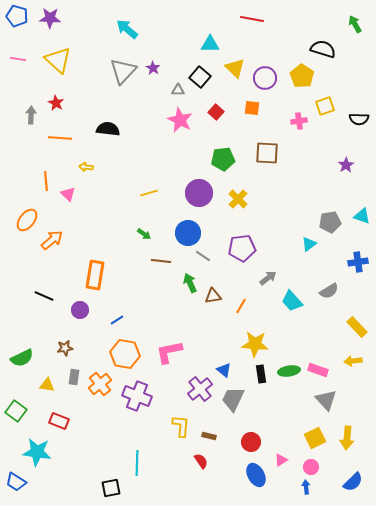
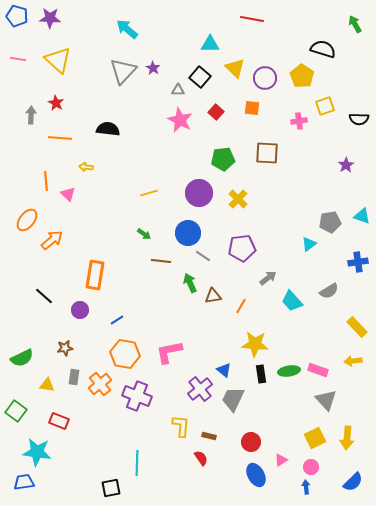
black line at (44, 296): rotated 18 degrees clockwise
red semicircle at (201, 461): moved 3 px up
blue trapezoid at (16, 482): moved 8 px right; rotated 140 degrees clockwise
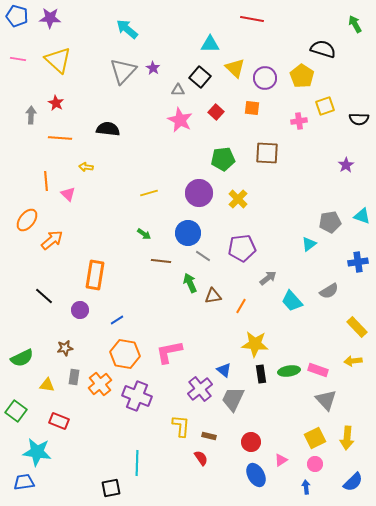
pink circle at (311, 467): moved 4 px right, 3 px up
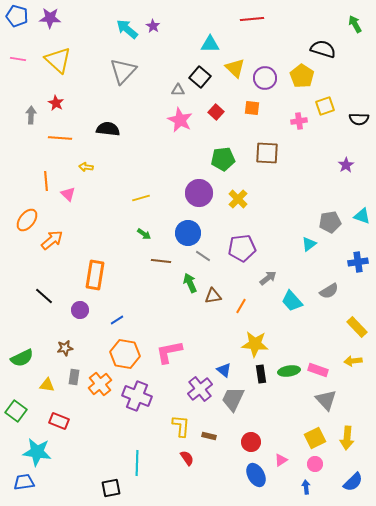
red line at (252, 19): rotated 15 degrees counterclockwise
purple star at (153, 68): moved 42 px up
yellow line at (149, 193): moved 8 px left, 5 px down
red semicircle at (201, 458): moved 14 px left
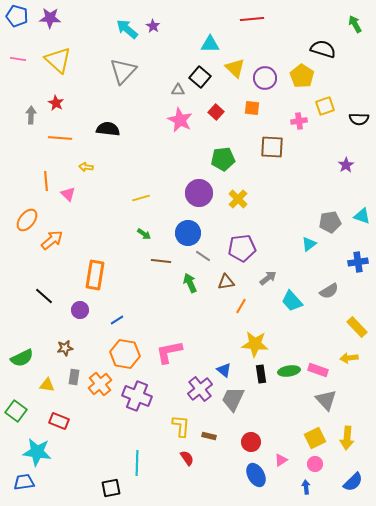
brown square at (267, 153): moved 5 px right, 6 px up
brown triangle at (213, 296): moved 13 px right, 14 px up
yellow arrow at (353, 361): moved 4 px left, 3 px up
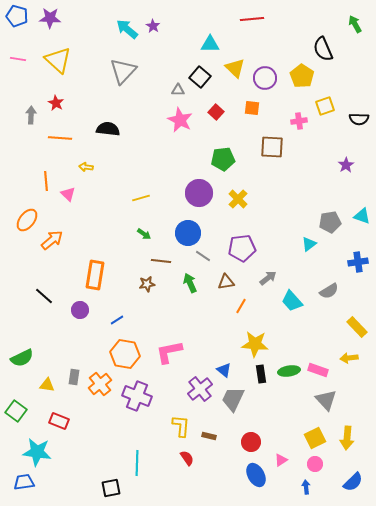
black semicircle at (323, 49): rotated 130 degrees counterclockwise
brown star at (65, 348): moved 82 px right, 64 px up
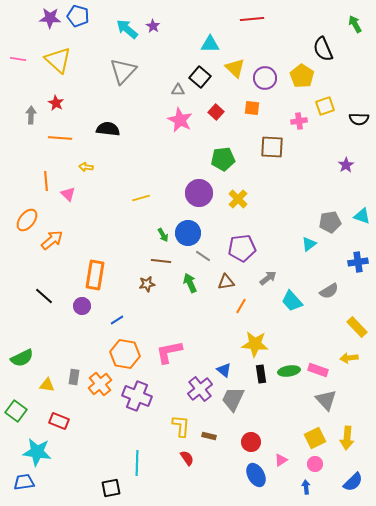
blue pentagon at (17, 16): moved 61 px right
green arrow at (144, 234): moved 19 px right, 1 px down; rotated 24 degrees clockwise
purple circle at (80, 310): moved 2 px right, 4 px up
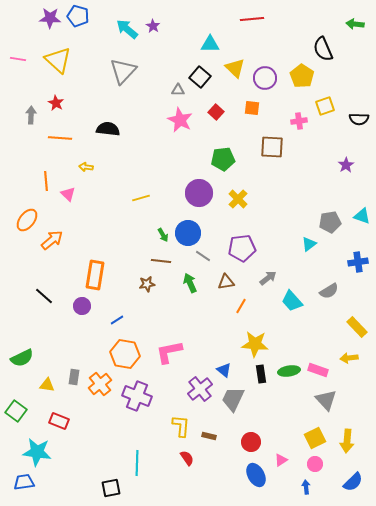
green arrow at (355, 24): rotated 54 degrees counterclockwise
yellow arrow at (347, 438): moved 3 px down
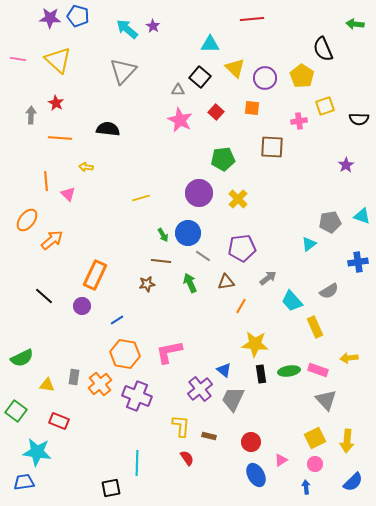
orange rectangle at (95, 275): rotated 16 degrees clockwise
yellow rectangle at (357, 327): moved 42 px left; rotated 20 degrees clockwise
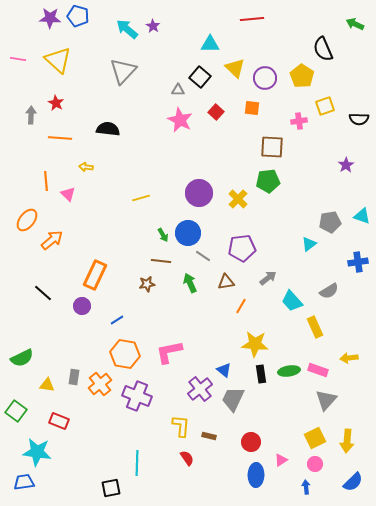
green arrow at (355, 24): rotated 18 degrees clockwise
green pentagon at (223, 159): moved 45 px right, 22 px down
black line at (44, 296): moved 1 px left, 3 px up
gray triangle at (326, 400): rotated 25 degrees clockwise
blue ellipse at (256, 475): rotated 30 degrees clockwise
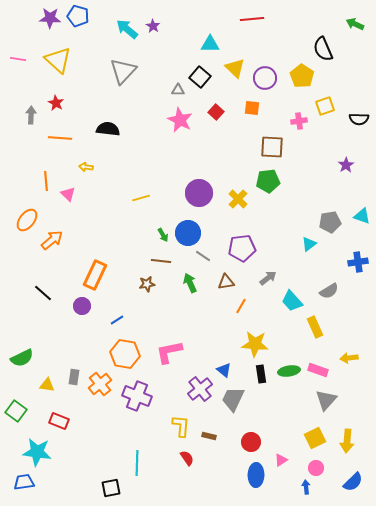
pink circle at (315, 464): moved 1 px right, 4 px down
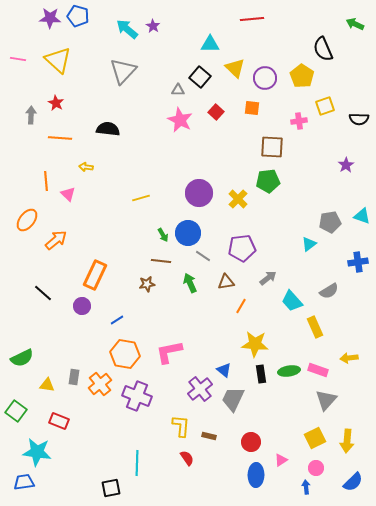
orange arrow at (52, 240): moved 4 px right
